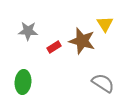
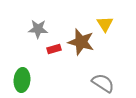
gray star: moved 10 px right, 2 px up
brown star: moved 1 px left, 1 px down
red rectangle: moved 2 px down; rotated 16 degrees clockwise
green ellipse: moved 1 px left, 2 px up
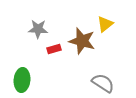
yellow triangle: rotated 24 degrees clockwise
brown star: moved 1 px right, 1 px up
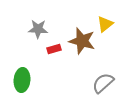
gray semicircle: rotated 75 degrees counterclockwise
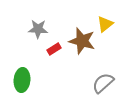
red rectangle: rotated 16 degrees counterclockwise
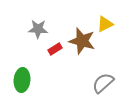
yellow triangle: rotated 12 degrees clockwise
red rectangle: moved 1 px right
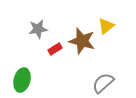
yellow triangle: moved 1 px right, 2 px down; rotated 12 degrees counterclockwise
gray star: rotated 12 degrees counterclockwise
green ellipse: rotated 10 degrees clockwise
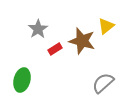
gray star: rotated 24 degrees counterclockwise
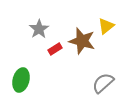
gray star: moved 1 px right
green ellipse: moved 1 px left
